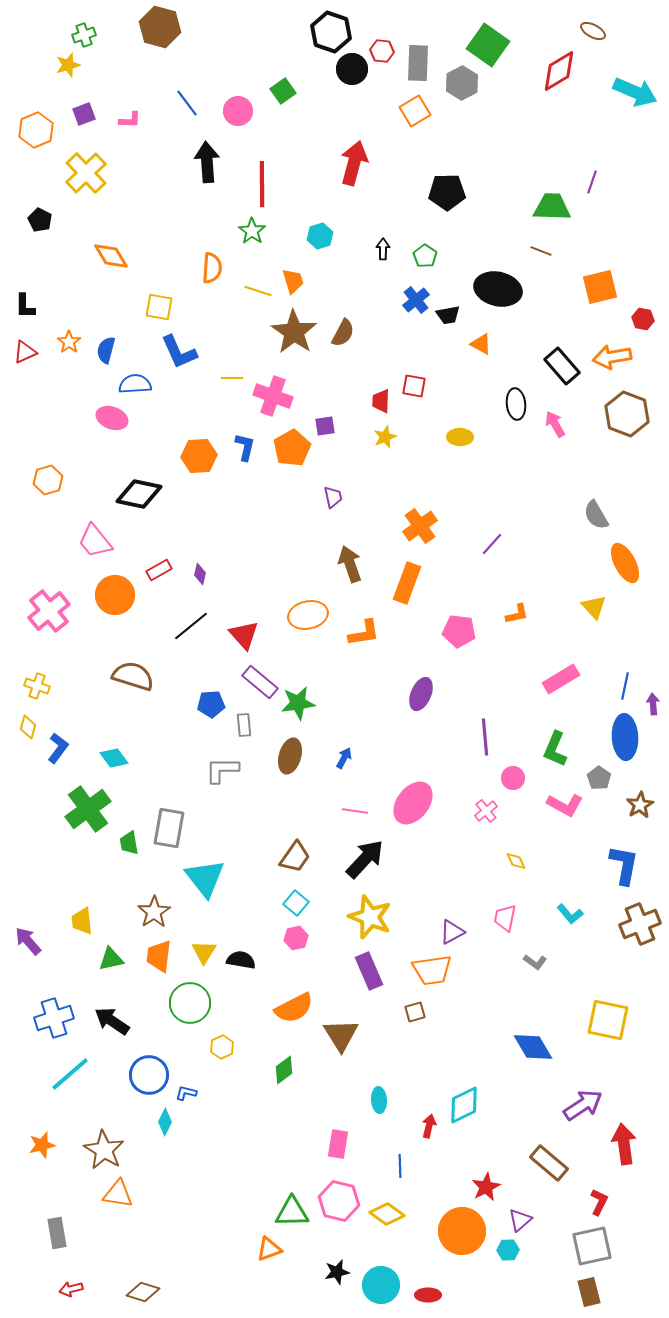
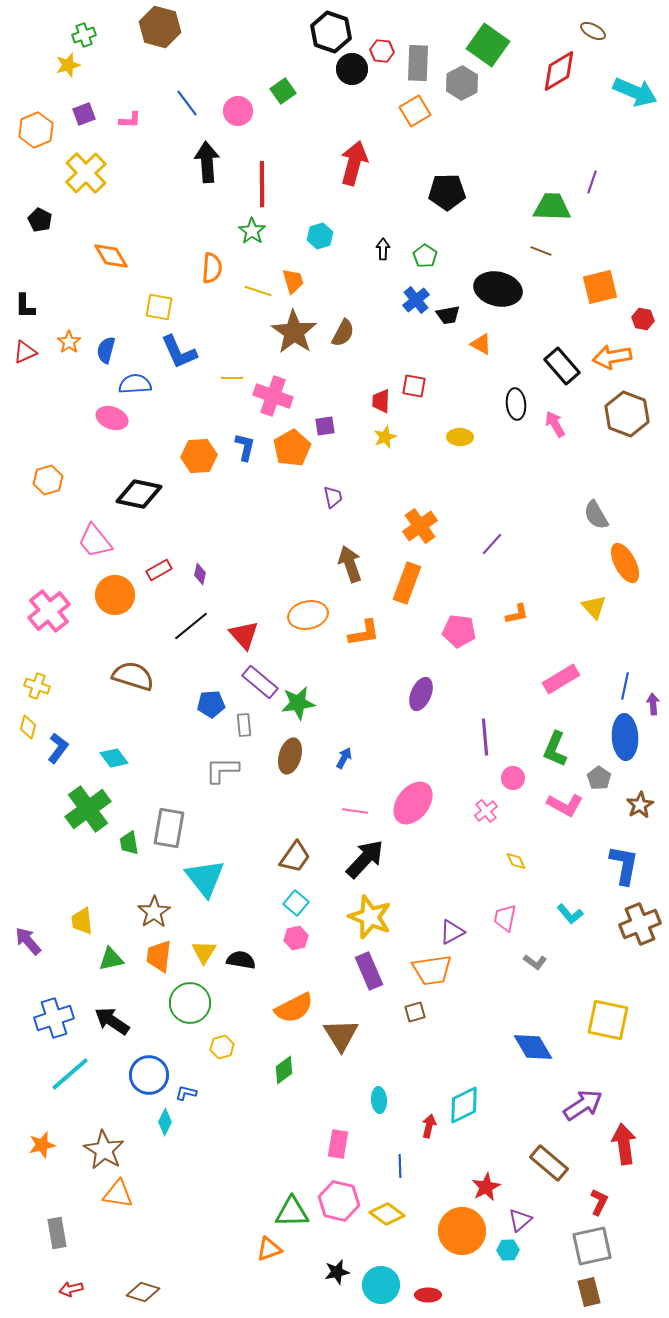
yellow hexagon at (222, 1047): rotated 10 degrees clockwise
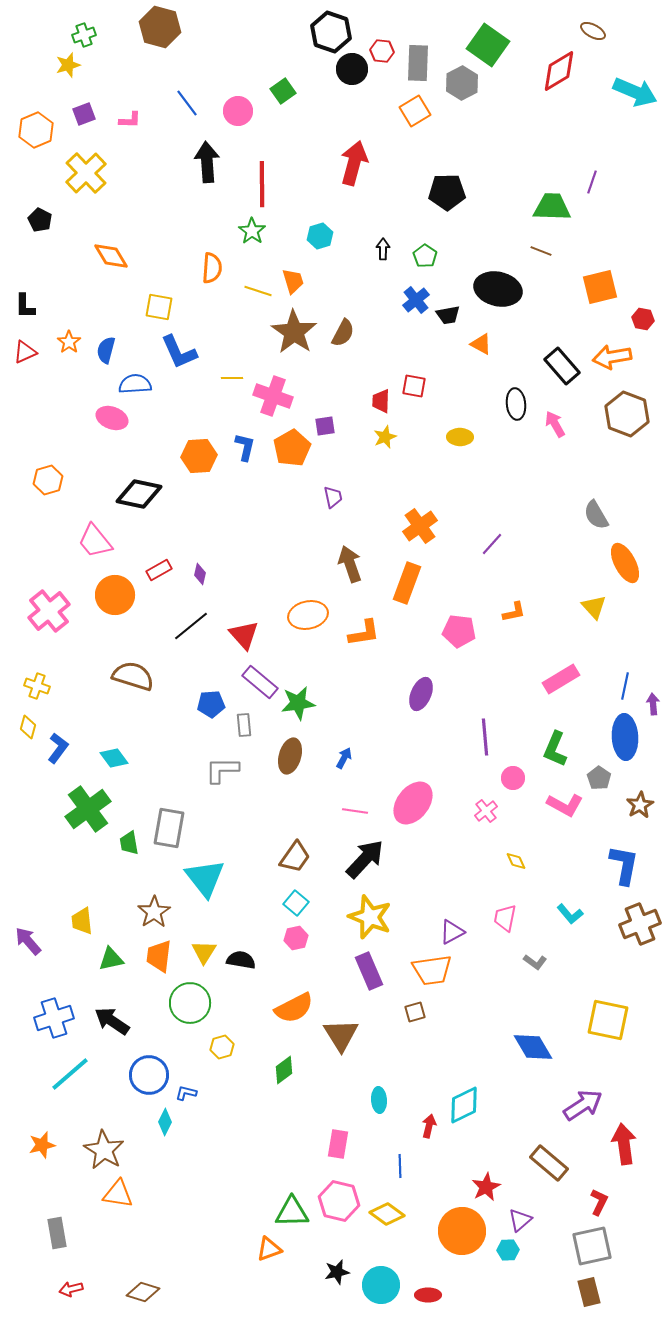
orange L-shape at (517, 614): moved 3 px left, 2 px up
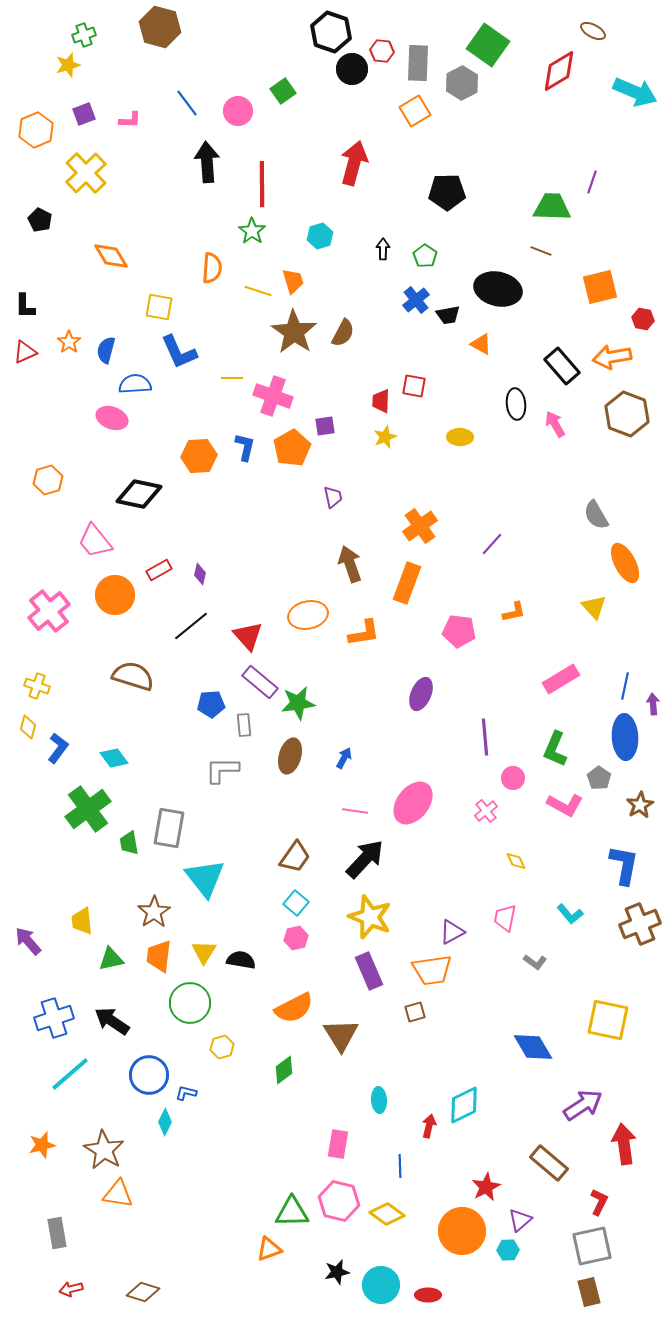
red triangle at (244, 635): moved 4 px right, 1 px down
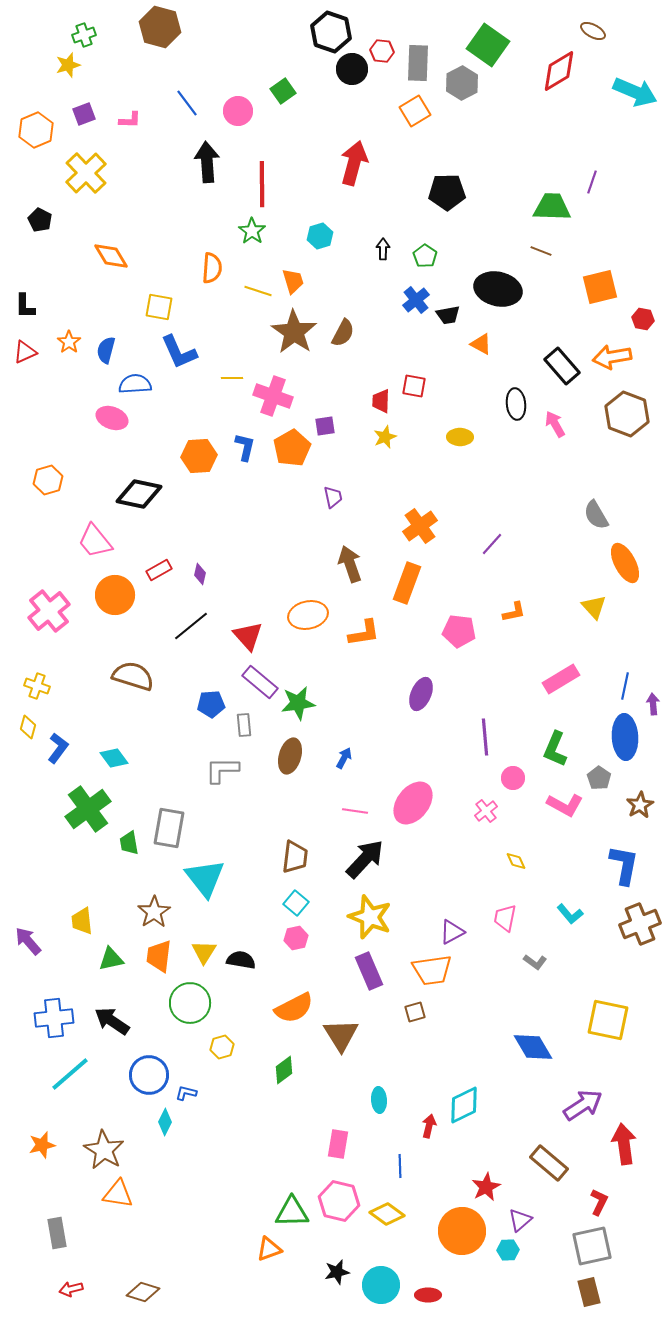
brown trapezoid at (295, 857): rotated 28 degrees counterclockwise
blue cross at (54, 1018): rotated 12 degrees clockwise
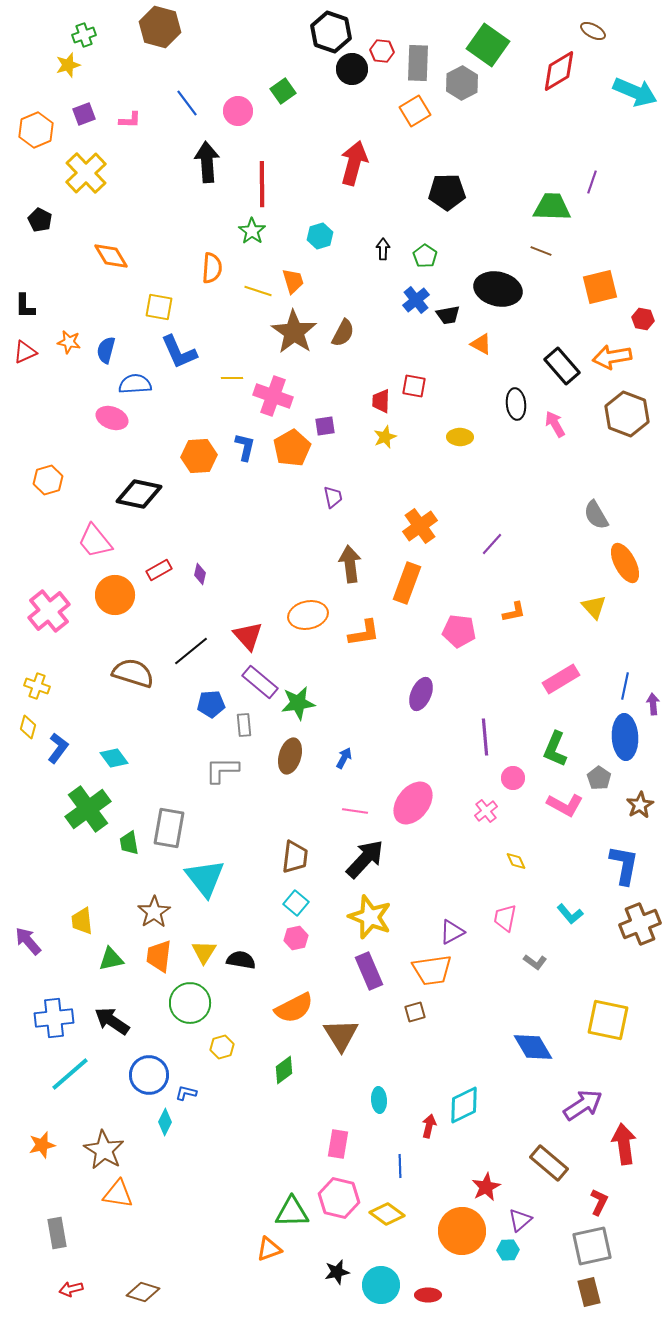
orange star at (69, 342): rotated 25 degrees counterclockwise
brown arrow at (350, 564): rotated 12 degrees clockwise
black line at (191, 626): moved 25 px down
brown semicircle at (133, 676): moved 3 px up
pink hexagon at (339, 1201): moved 3 px up
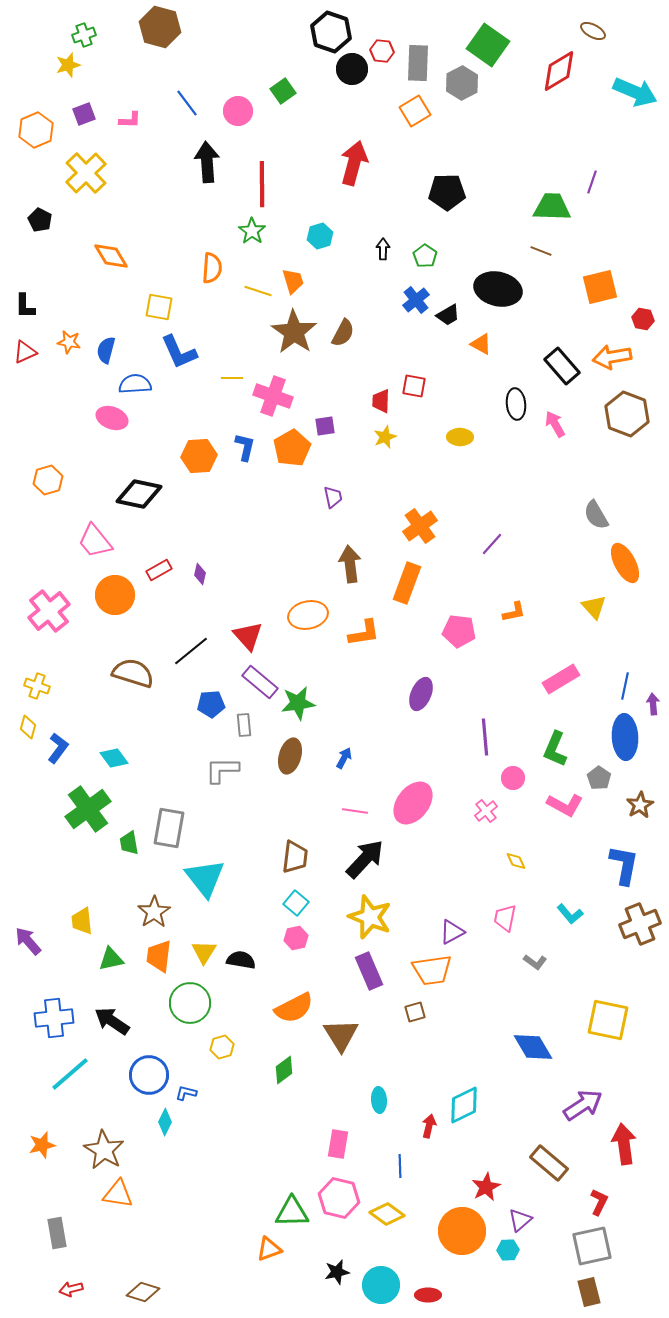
black trapezoid at (448, 315): rotated 20 degrees counterclockwise
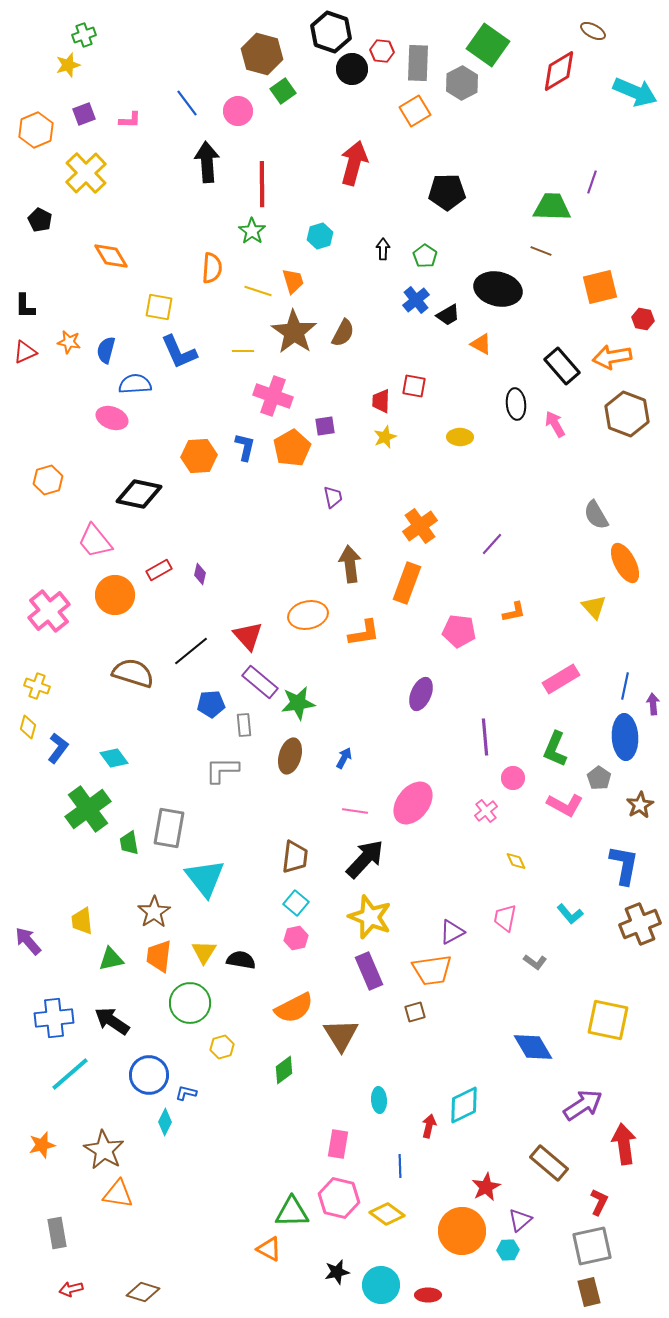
brown hexagon at (160, 27): moved 102 px right, 27 px down
yellow line at (232, 378): moved 11 px right, 27 px up
orange triangle at (269, 1249): rotated 48 degrees clockwise
